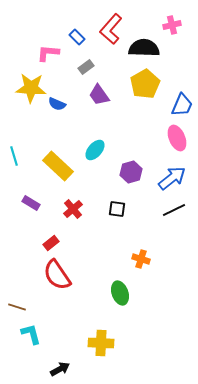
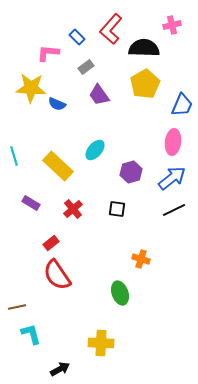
pink ellipse: moved 4 px left, 4 px down; rotated 30 degrees clockwise
brown line: rotated 30 degrees counterclockwise
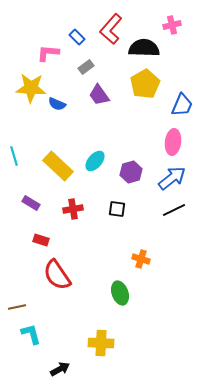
cyan ellipse: moved 11 px down
red cross: rotated 30 degrees clockwise
red rectangle: moved 10 px left, 3 px up; rotated 56 degrees clockwise
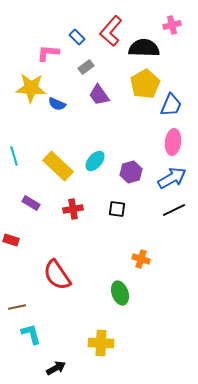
red L-shape: moved 2 px down
blue trapezoid: moved 11 px left
blue arrow: rotated 8 degrees clockwise
red rectangle: moved 30 px left
black arrow: moved 4 px left, 1 px up
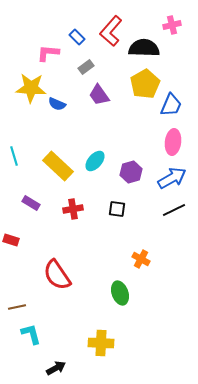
orange cross: rotated 12 degrees clockwise
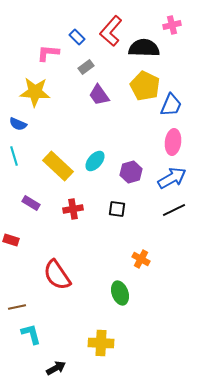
yellow pentagon: moved 2 px down; rotated 16 degrees counterclockwise
yellow star: moved 4 px right, 4 px down
blue semicircle: moved 39 px left, 20 px down
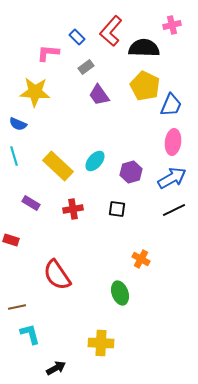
cyan L-shape: moved 1 px left
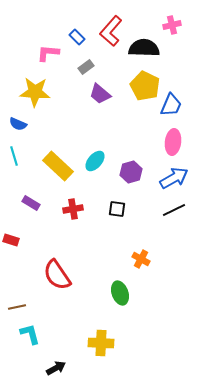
purple trapezoid: moved 1 px right, 1 px up; rotated 15 degrees counterclockwise
blue arrow: moved 2 px right
